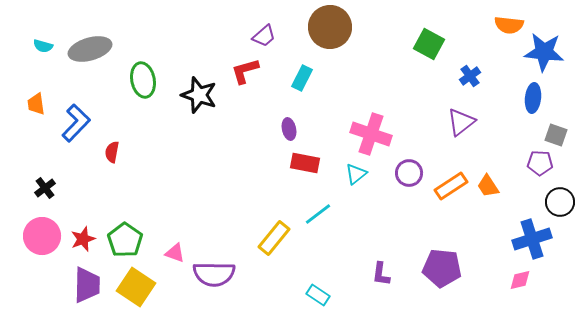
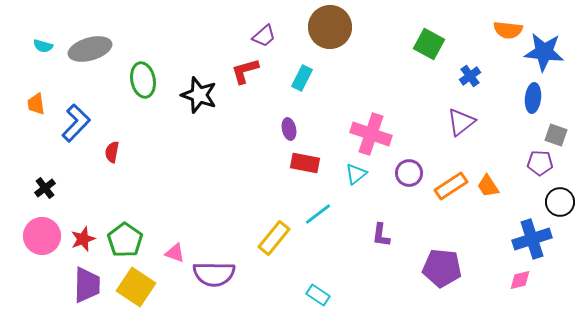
orange semicircle at (509, 25): moved 1 px left, 5 px down
purple L-shape at (381, 274): moved 39 px up
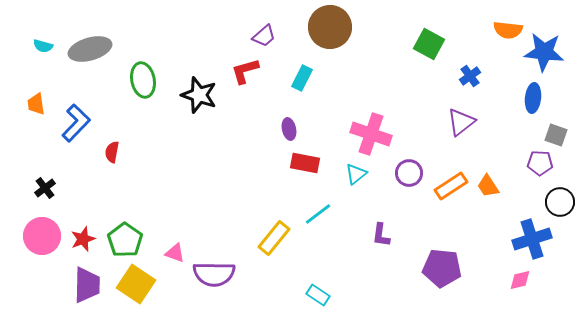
yellow square at (136, 287): moved 3 px up
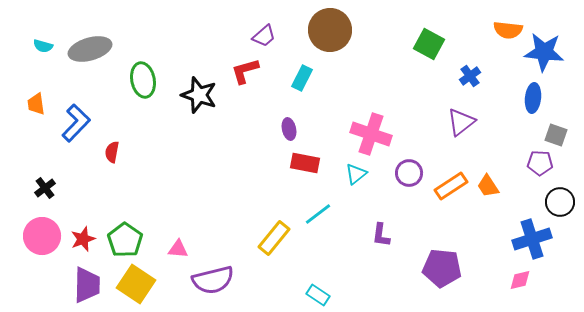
brown circle at (330, 27): moved 3 px down
pink triangle at (175, 253): moved 3 px right, 4 px up; rotated 15 degrees counterclockwise
purple semicircle at (214, 274): moved 1 px left, 6 px down; rotated 15 degrees counterclockwise
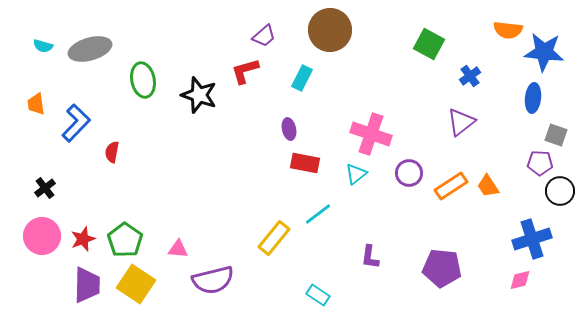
black circle at (560, 202): moved 11 px up
purple L-shape at (381, 235): moved 11 px left, 22 px down
